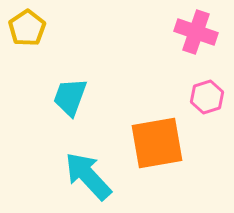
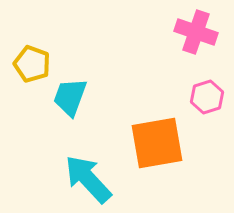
yellow pentagon: moved 5 px right, 36 px down; rotated 18 degrees counterclockwise
cyan arrow: moved 3 px down
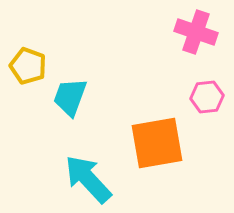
yellow pentagon: moved 4 px left, 2 px down
pink hexagon: rotated 12 degrees clockwise
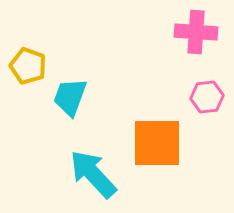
pink cross: rotated 15 degrees counterclockwise
orange square: rotated 10 degrees clockwise
cyan arrow: moved 5 px right, 5 px up
